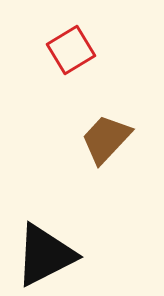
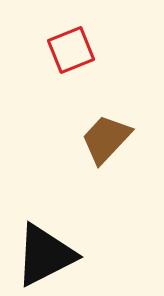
red square: rotated 9 degrees clockwise
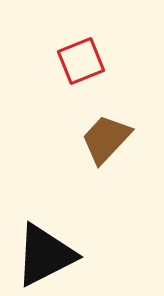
red square: moved 10 px right, 11 px down
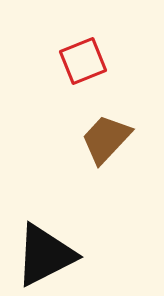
red square: moved 2 px right
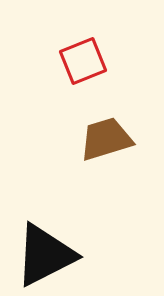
brown trapezoid: rotated 30 degrees clockwise
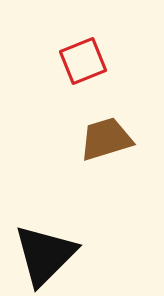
black triangle: rotated 18 degrees counterclockwise
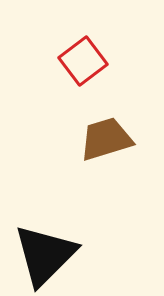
red square: rotated 15 degrees counterclockwise
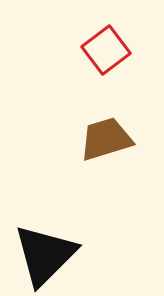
red square: moved 23 px right, 11 px up
